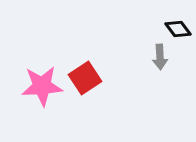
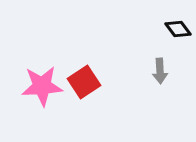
gray arrow: moved 14 px down
red square: moved 1 px left, 4 px down
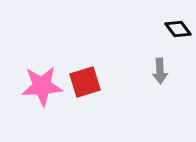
red square: moved 1 px right; rotated 16 degrees clockwise
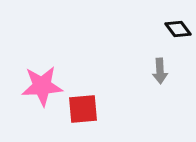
red square: moved 2 px left, 27 px down; rotated 12 degrees clockwise
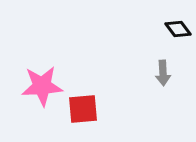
gray arrow: moved 3 px right, 2 px down
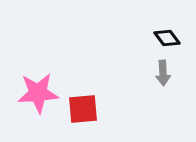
black diamond: moved 11 px left, 9 px down
pink star: moved 4 px left, 7 px down
